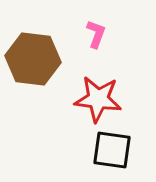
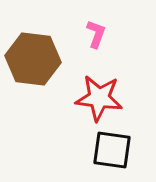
red star: moved 1 px right, 1 px up
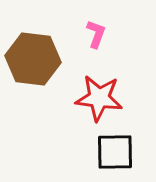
black square: moved 3 px right, 2 px down; rotated 9 degrees counterclockwise
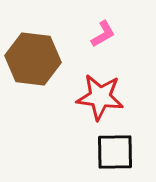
pink L-shape: moved 7 px right; rotated 40 degrees clockwise
red star: moved 1 px right, 1 px up
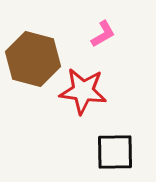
brown hexagon: rotated 8 degrees clockwise
red star: moved 17 px left, 6 px up
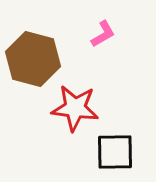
red star: moved 8 px left, 17 px down
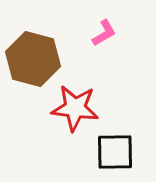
pink L-shape: moved 1 px right, 1 px up
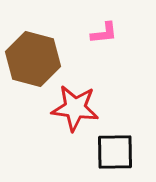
pink L-shape: rotated 24 degrees clockwise
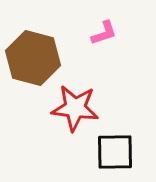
pink L-shape: rotated 12 degrees counterclockwise
brown hexagon: moved 1 px up
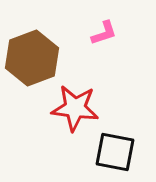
brown hexagon: moved 1 px left; rotated 24 degrees clockwise
black square: rotated 12 degrees clockwise
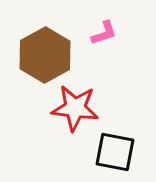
brown hexagon: moved 13 px right, 3 px up; rotated 8 degrees counterclockwise
